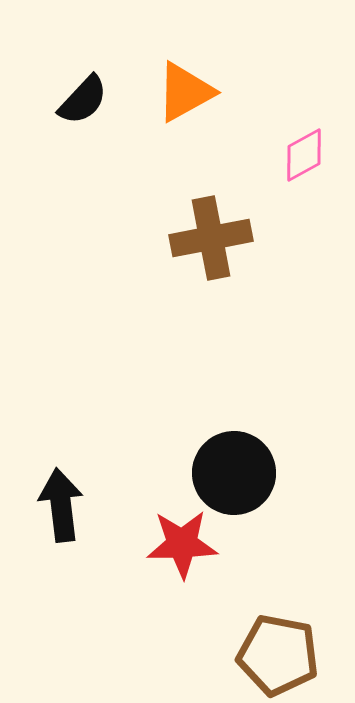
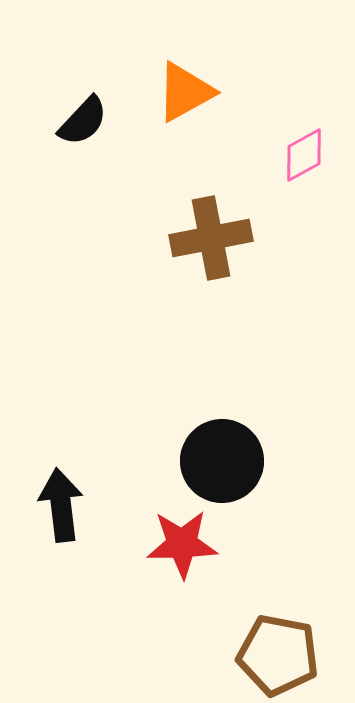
black semicircle: moved 21 px down
black circle: moved 12 px left, 12 px up
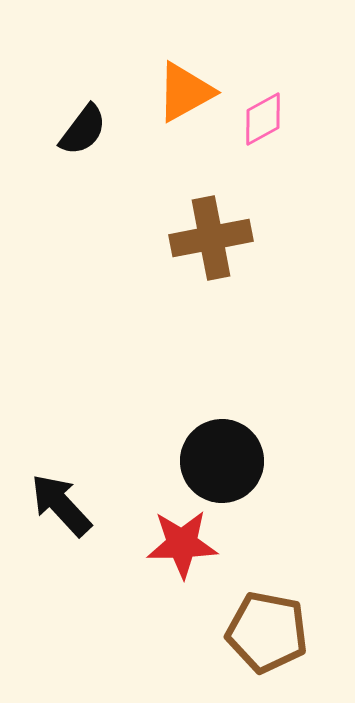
black semicircle: moved 9 px down; rotated 6 degrees counterclockwise
pink diamond: moved 41 px left, 36 px up
black arrow: rotated 36 degrees counterclockwise
brown pentagon: moved 11 px left, 23 px up
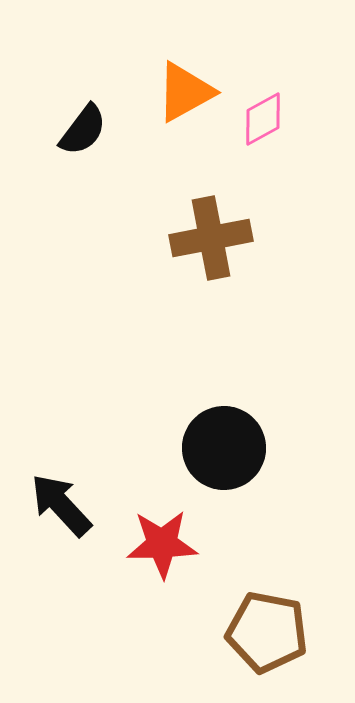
black circle: moved 2 px right, 13 px up
red star: moved 20 px left
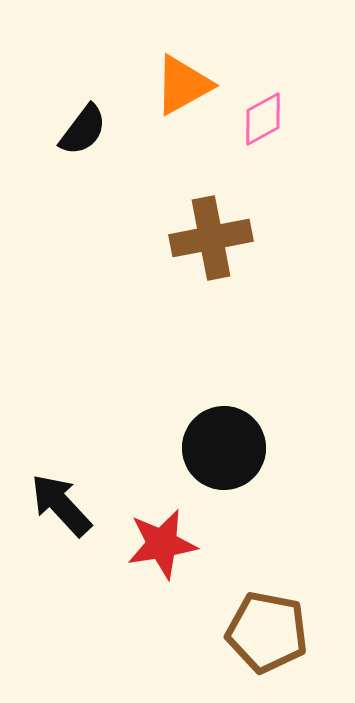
orange triangle: moved 2 px left, 7 px up
red star: rotated 8 degrees counterclockwise
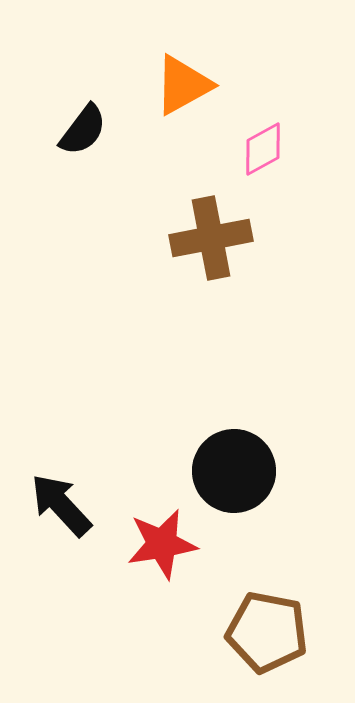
pink diamond: moved 30 px down
black circle: moved 10 px right, 23 px down
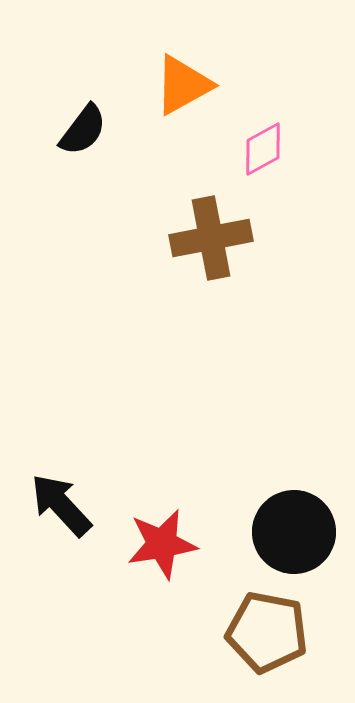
black circle: moved 60 px right, 61 px down
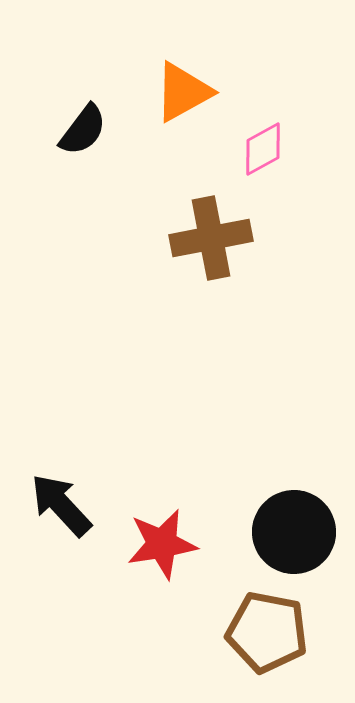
orange triangle: moved 7 px down
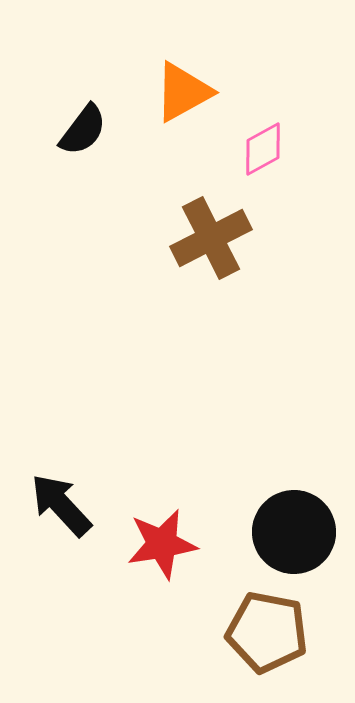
brown cross: rotated 16 degrees counterclockwise
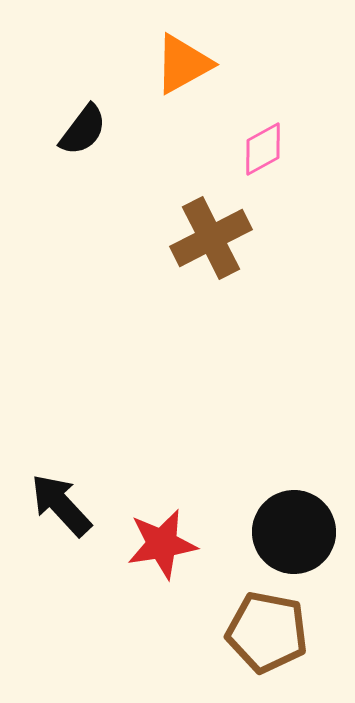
orange triangle: moved 28 px up
